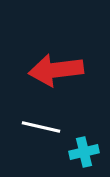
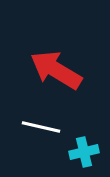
red arrow: rotated 38 degrees clockwise
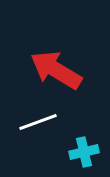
white line: moved 3 px left, 5 px up; rotated 33 degrees counterclockwise
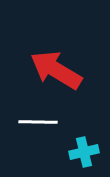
white line: rotated 21 degrees clockwise
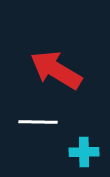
cyan cross: rotated 12 degrees clockwise
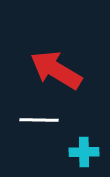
white line: moved 1 px right, 2 px up
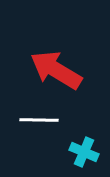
cyan cross: rotated 24 degrees clockwise
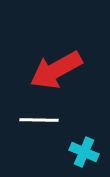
red arrow: rotated 60 degrees counterclockwise
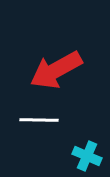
cyan cross: moved 3 px right, 4 px down
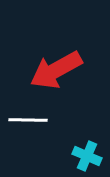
white line: moved 11 px left
